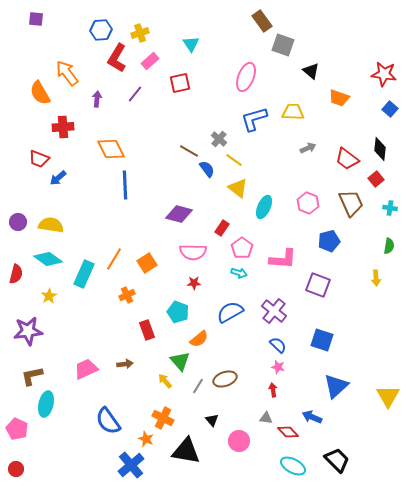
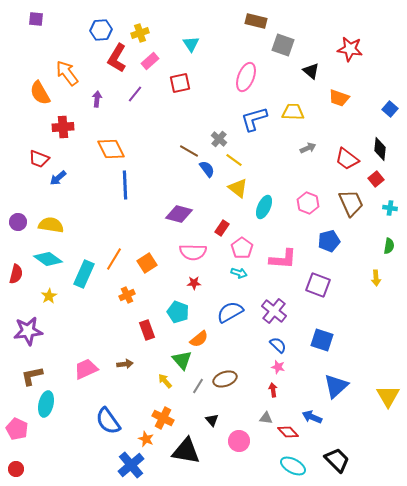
brown rectangle at (262, 21): moved 6 px left; rotated 40 degrees counterclockwise
red star at (384, 74): moved 34 px left, 25 px up
green triangle at (180, 361): moved 2 px right, 1 px up
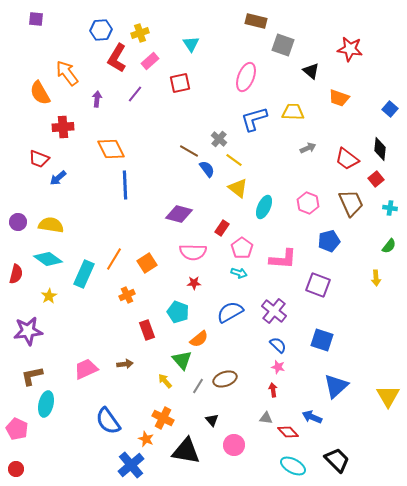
green semicircle at (389, 246): rotated 28 degrees clockwise
pink circle at (239, 441): moved 5 px left, 4 px down
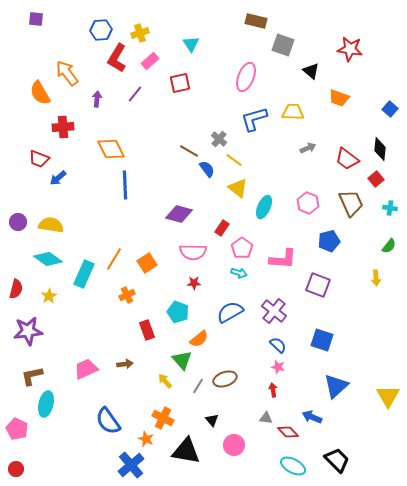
red semicircle at (16, 274): moved 15 px down
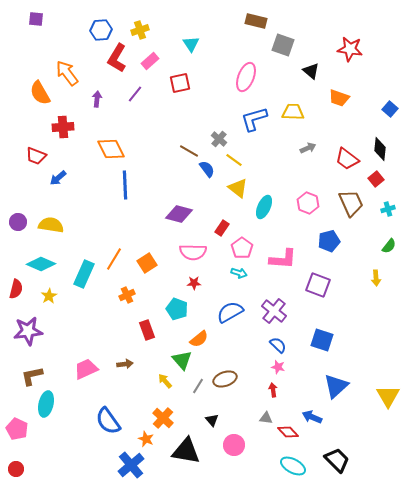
yellow cross at (140, 33): moved 3 px up
red trapezoid at (39, 159): moved 3 px left, 3 px up
cyan cross at (390, 208): moved 2 px left, 1 px down; rotated 24 degrees counterclockwise
cyan diamond at (48, 259): moved 7 px left, 5 px down; rotated 12 degrees counterclockwise
cyan pentagon at (178, 312): moved 1 px left, 3 px up
orange cross at (163, 418): rotated 15 degrees clockwise
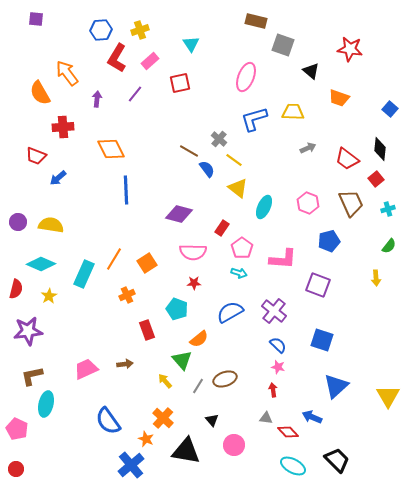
blue line at (125, 185): moved 1 px right, 5 px down
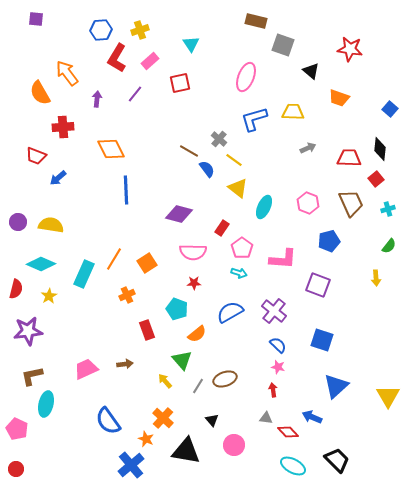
red trapezoid at (347, 159): moved 2 px right, 1 px up; rotated 145 degrees clockwise
orange semicircle at (199, 339): moved 2 px left, 5 px up
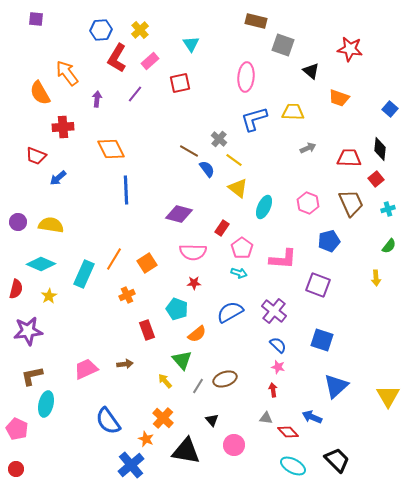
yellow cross at (140, 30): rotated 24 degrees counterclockwise
pink ellipse at (246, 77): rotated 16 degrees counterclockwise
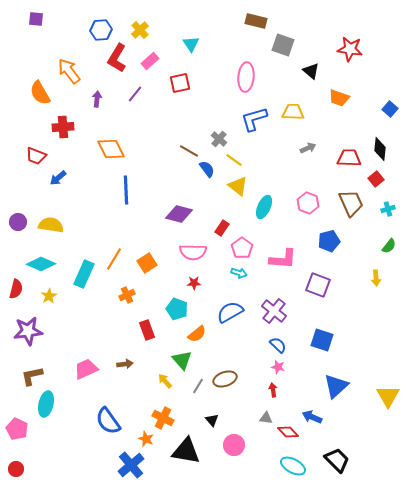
orange arrow at (67, 73): moved 2 px right, 2 px up
yellow triangle at (238, 188): moved 2 px up
orange cross at (163, 418): rotated 15 degrees counterclockwise
